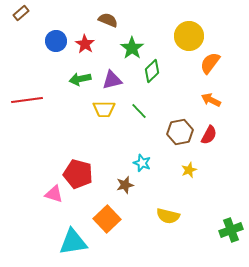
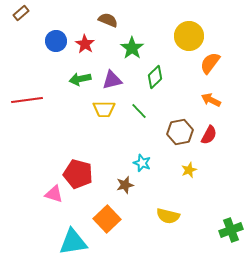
green diamond: moved 3 px right, 6 px down
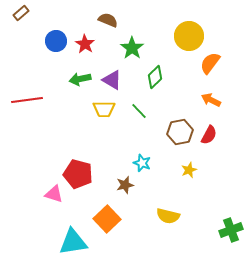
purple triangle: rotated 45 degrees clockwise
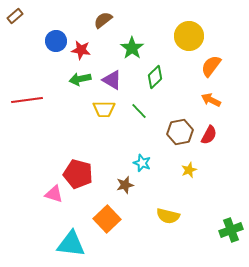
brown rectangle: moved 6 px left, 3 px down
brown semicircle: moved 5 px left; rotated 60 degrees counterclockwise
red star: moved 4 px left, 6 px down; rotated 24 degrees counterclockwise
orange semicircle: moved 1 px right, 3 px down
cyan triangle: moved 2 px left, 2 px down; rotated 16 degrees clockwise
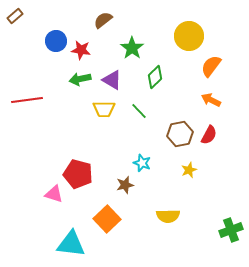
brown hexagon: moved 2 px down
yellow semicircle: rotated 15 degrees counterclockwise
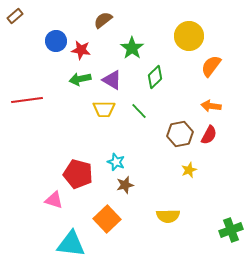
orange arrow: moved 6 px down; rotated 18 degrees counterclockwise
cyan star: moved 26 px left, 1 px up
pink triangle: moved 6 px down
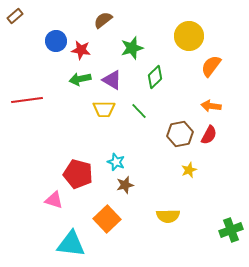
green star: rotated 20 degrees clockwise
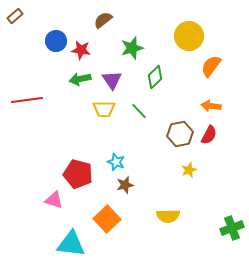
purple triangle: rotated 25 degrees clockwise
green cross: moved 1 px right, 2 px up
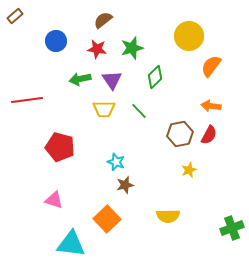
red star: moved 16 px right, 1 px up
red pentagon: moved 18 px left, 27 px up
